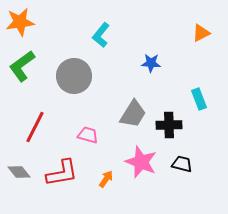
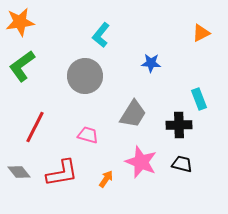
gray circle: moved 11 px right
black cross: moved 10 px right
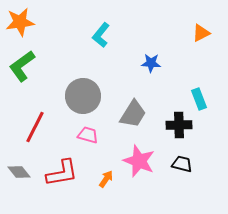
gray circle: moved 2 px left, 20 px down
pink star: moved 2 px left, 1 px up
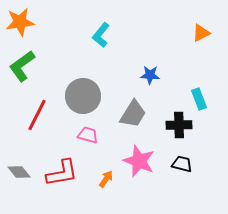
blue star: moved 1 px left, 12 px down
red line: moved 2 px right, 12 px up
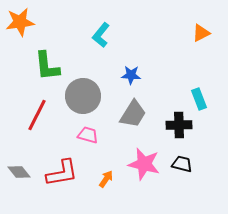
green L-shape: moved 25 px right; rotated 60 degrees counterclockwise
blue star: moved 19 px left
pink star: moved 5 px right, 3 px down; rotated 8 degrees counterclockwise
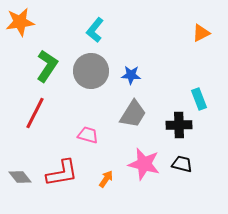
cyan L-shape: moved 6 px left, 5 px up
green L-shape: rotated 140 degrees counterclockwise
gray circle: moved 8 px right, 25 px up
red line: moved 2 px left, 2 px up
gray diamond: moved 1 px right, 5 px down
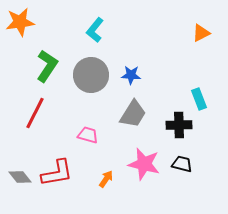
gray circle: moved 4 px down
red L-shape: moved 5 px left
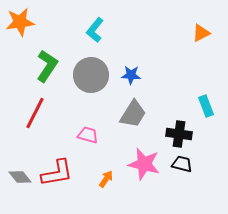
cyan rectangle: moved 7 px right, 7 px down
black cross: moved 9 px down; rotated 10 degrees clockwise
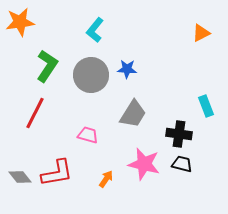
blue star: moved 4 px left, 6 px up
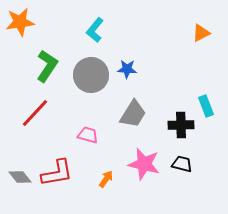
red line: rotated 16 degrees clockwise
black cross: moved 2 px right, 9 px up; rotated 10 degrees counterclockwise
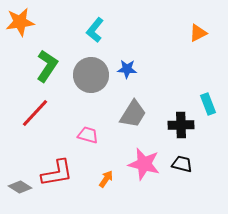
orange triangle: moved 3 px left
cyan rectangle: moved 2 px right, 2 px up
gray diamond: moved 10 px down; rotated 20 degrees counterclockwise
